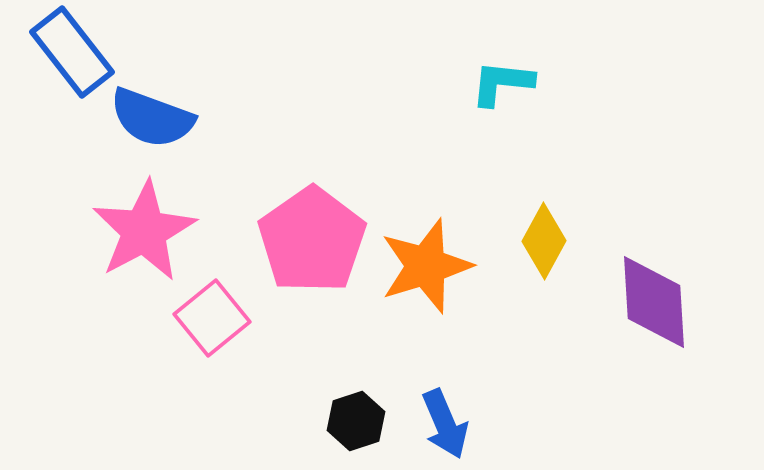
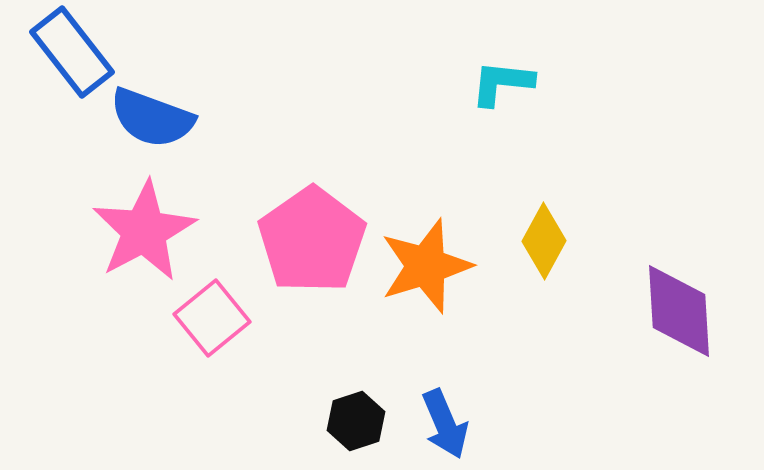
purple diamond: moved 25 px right, 9 px down
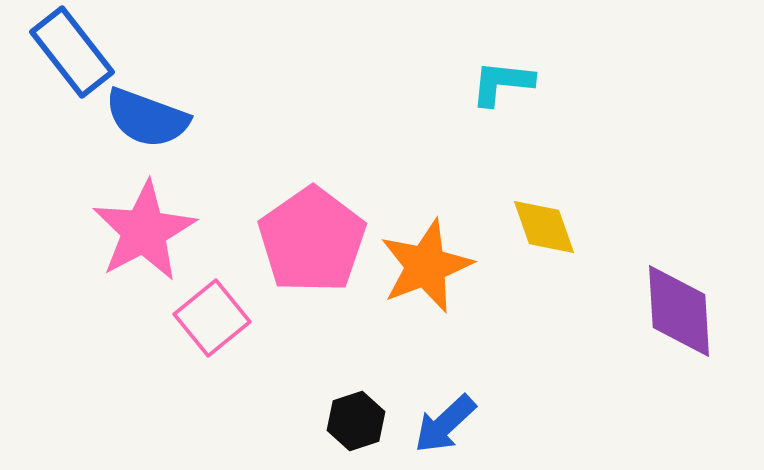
blue semicircle: moved 5 px left
yellow diamond: moved 14 px up; rotated 48 degrees counterclockwise
orange star: rotated 4 degrees counterclockwise
blue arrow: rotated 70 degrees clockwise
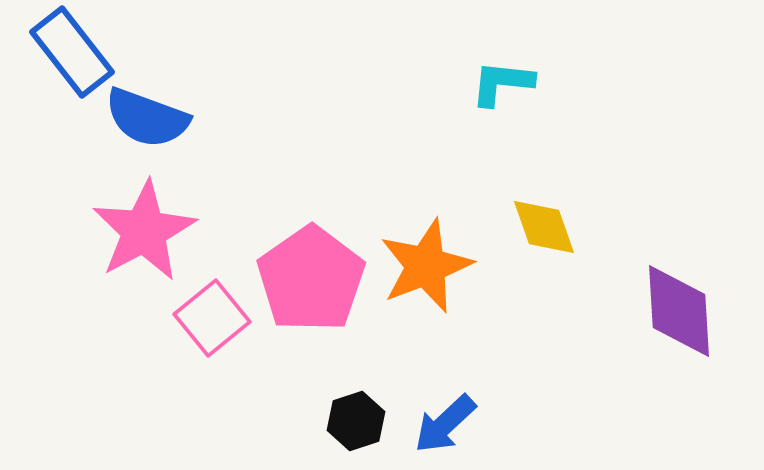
pink pentagon: moved 1 px left, 39 px down
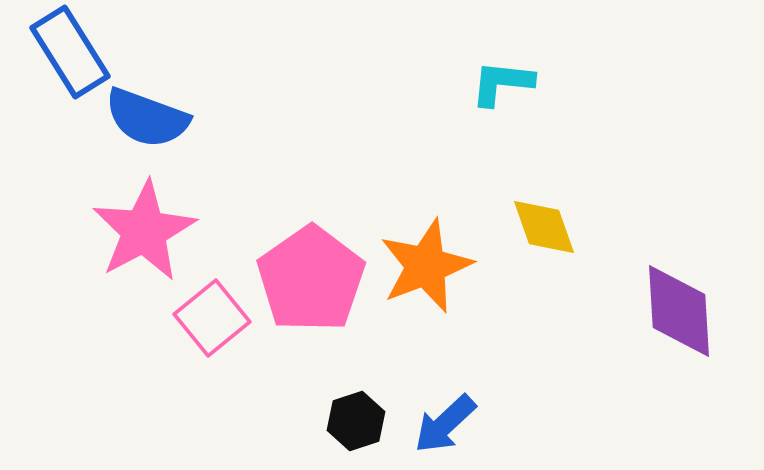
blue rectangle: moved 2 px left; rotated 6 degrees clockwise
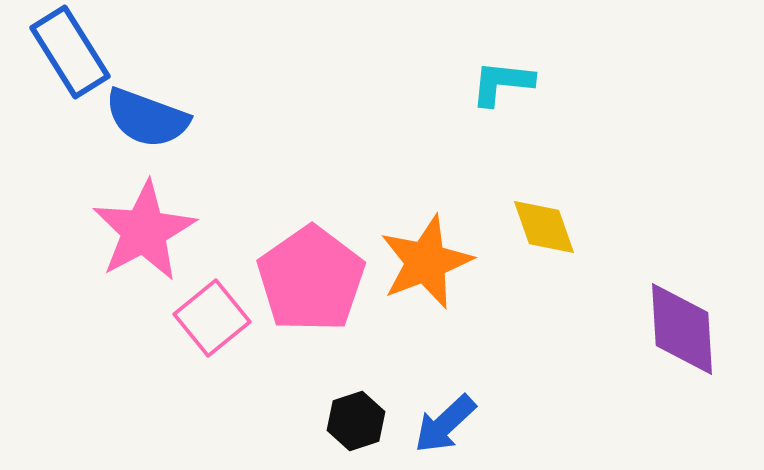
orange star: moved 4 px up
purple diamond: moved 3 px right, 18 px down
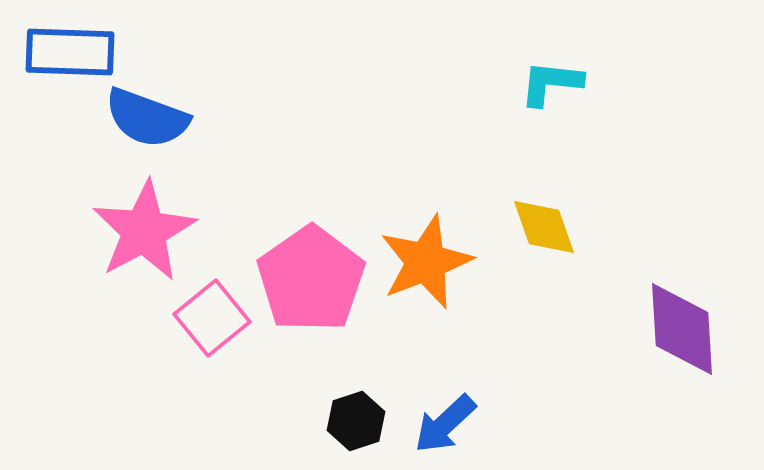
blue rectangle: rotated 56 degrees counterclockwise
cyan L-shape: moved 49 px right
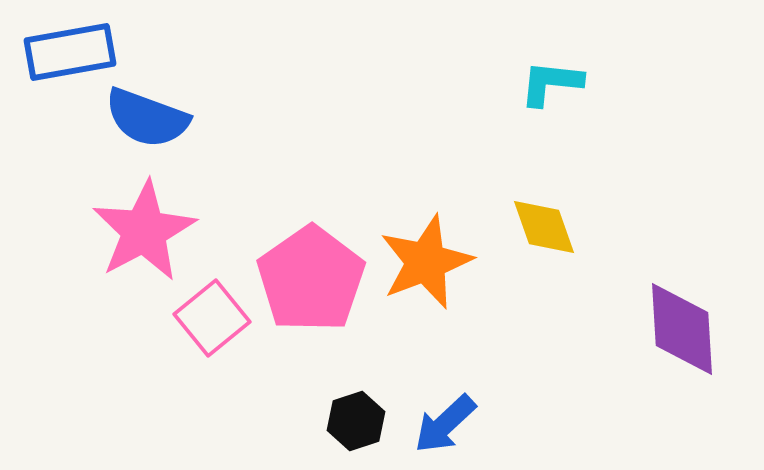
blue rectangle: rotated 12 degrees counterclockwise
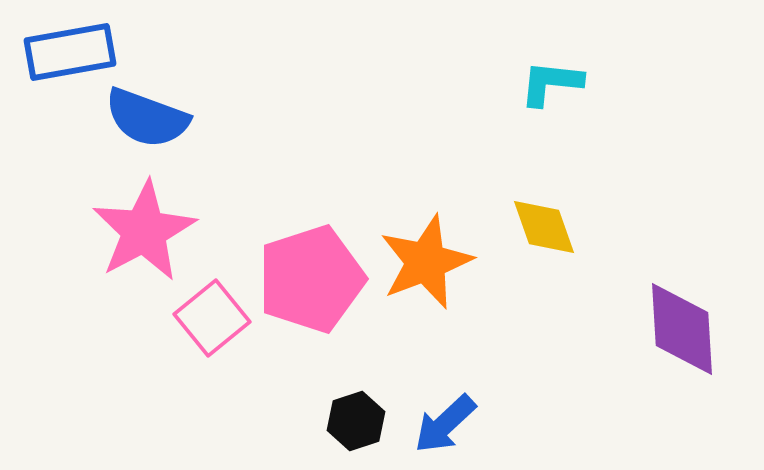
pink pentagon: rotated 17 degrees clockwise
